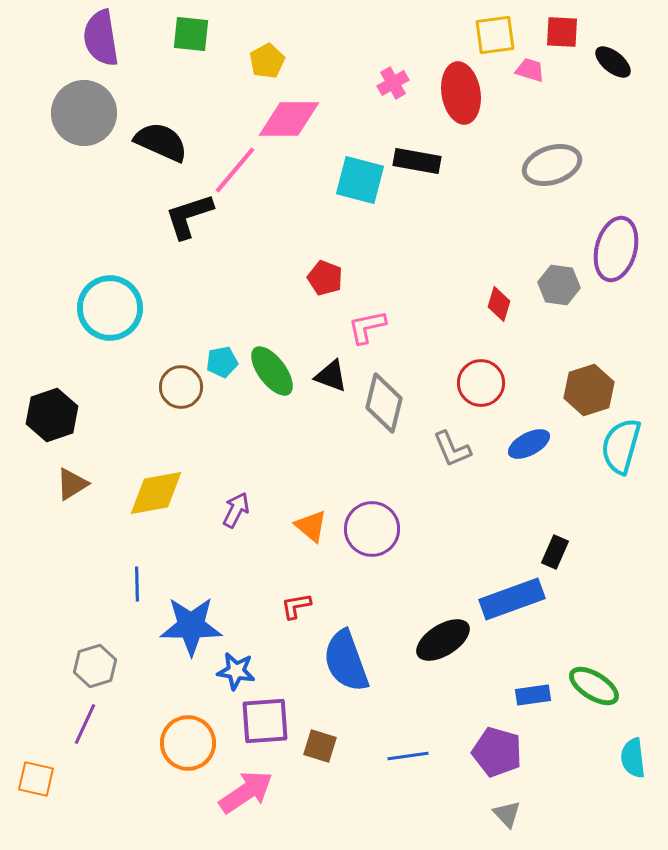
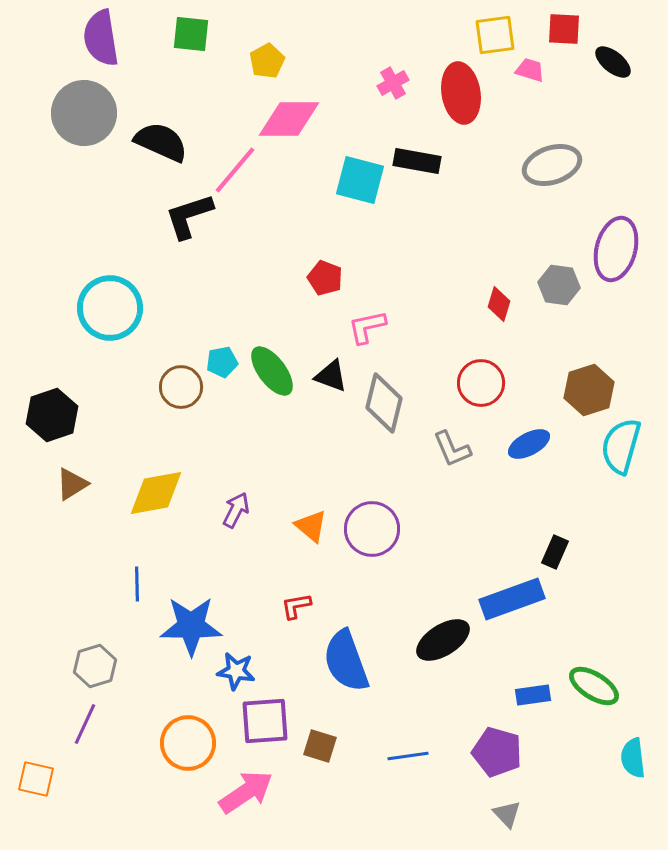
red square at (562, 32): moved 2 px right, 3 px up
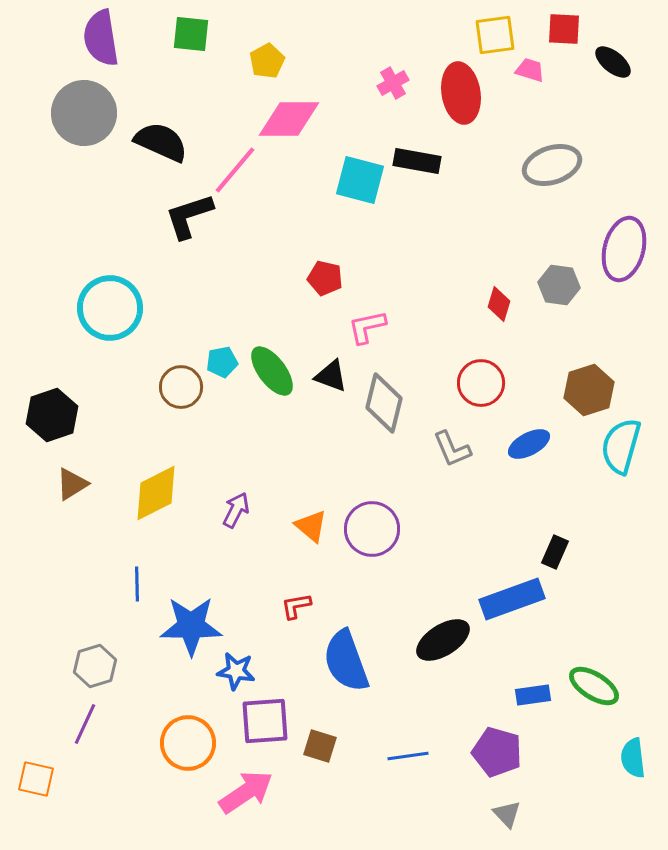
purple ellipse at (616, 249): moved 8 px right
red pentagon at (325, 278): rotated 8 degrees counterclockwise
yellow diamond at (156, 493): rotated 16 degrees counterclockwise
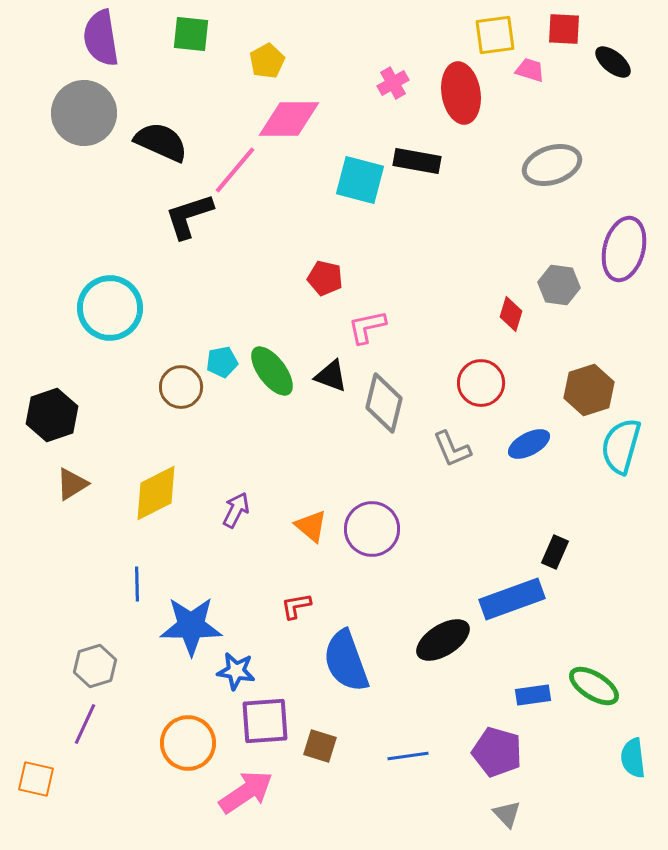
red diamond at (499, 304): moved 12 px right, 10 px down
